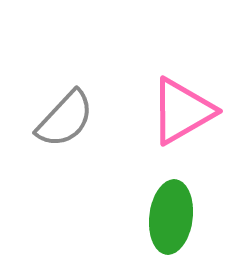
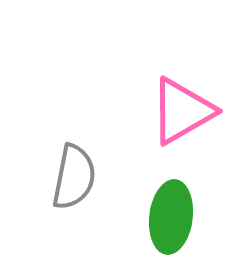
gray semicircle: moved 9 px right, 58 px down; rotated 32 degrees counterclockwise
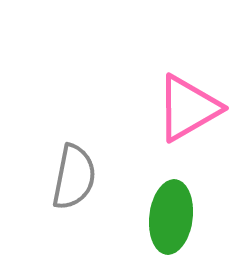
pink triangle: moved 6 px right, 3 px up
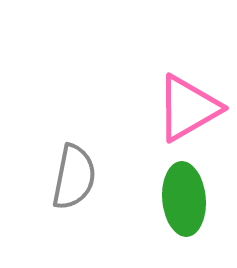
green ellipse: moved 13 px right, 18 px up; rotated 12 degrees counterclockwise
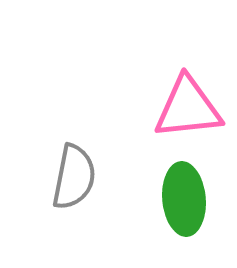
pink triangle: rotated 24 degrees clockwise
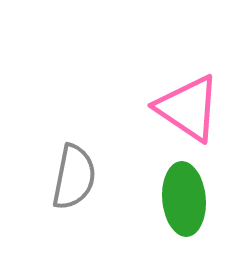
pink triangle: rotated 40 degrees clockwise
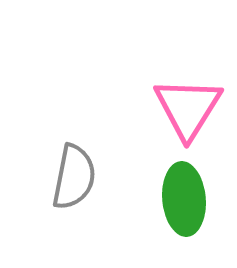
pink triangle: rotated 28 degrees clockwise
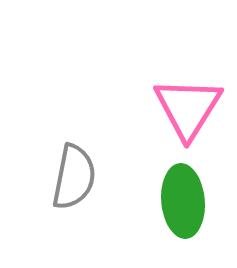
green ellipse: moved 1 px left, 2 px down
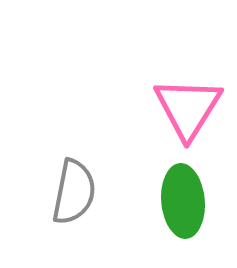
gray semicircle: moved 15 px down
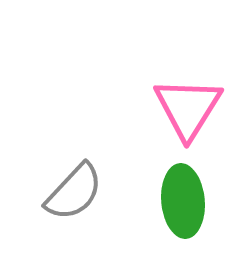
gray semicircle: rotated 32 degrees clockwise
